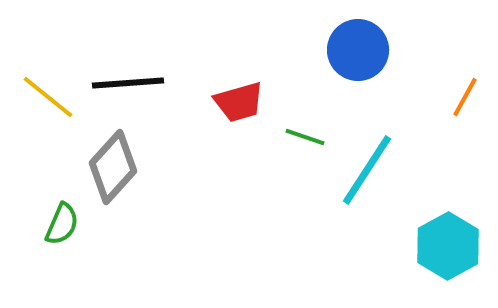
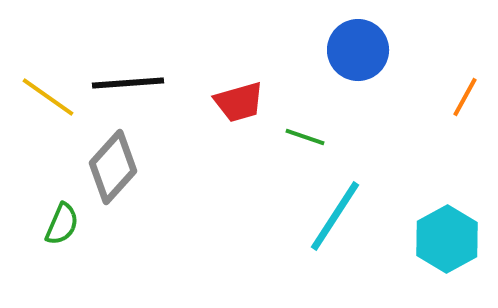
yellow line: rotated 4 degrees counterclockwise
cyan line: moved 32 px left, 46 px down
cyan hexagon: moved 1 px left, 7 px up
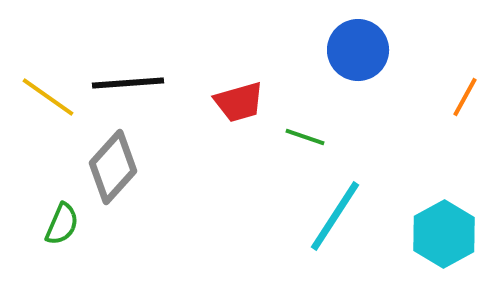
cyan hexagon: moved 3 px left, 5 px up
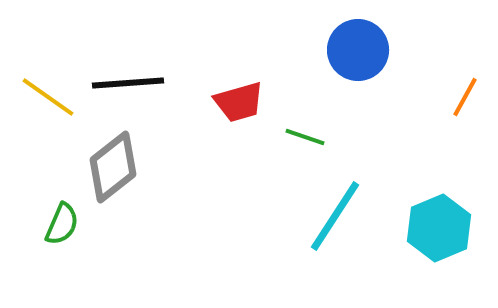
gray diamond: rotated 10 degrees clockwise
cyan hexagon: moved 5 px left, 6 px up; rotated 6 degrees clockwise
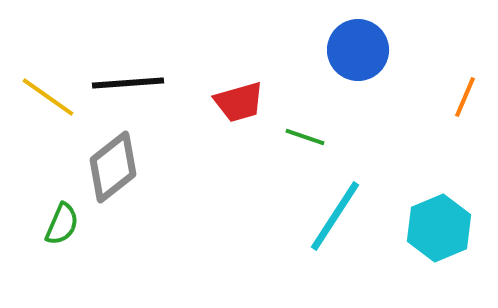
orange line: rotated 6 degrees counterclockwise
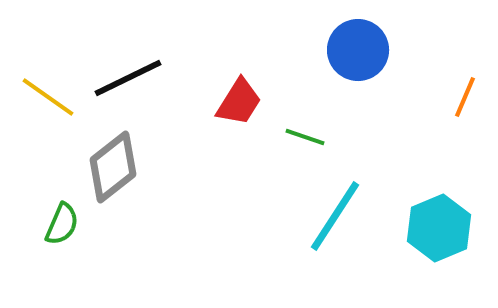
black line: moved 5 px up; rotated 22 degrees counterclockwise
red trapezoid: rotated 42 degrees counterclockwise
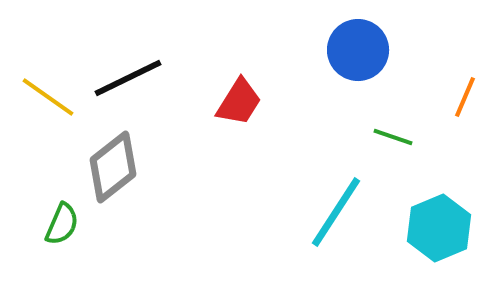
green line: moved 88 px right
cyan line: moved 1 px right, 4 px up
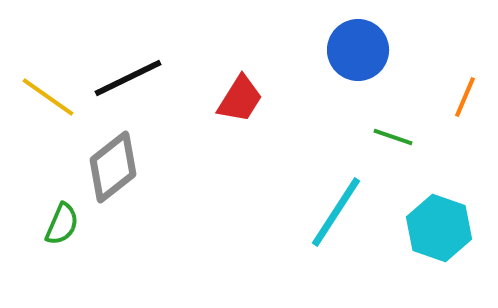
red trapezoid: moved 1 px right, 3 px up
cyan hexagon: rotated 18 degrees counterclockwise
